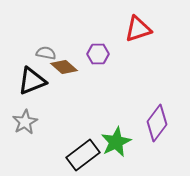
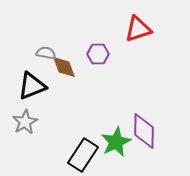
brown diamond: rotated 28 degrees clockwise
black triangle: moved 5 px down
purple diamond: moved 13 px left, 8 px down; rotated 36 degrees counterclockwise
black rectangle: rotated 20 degrees counterclockwise
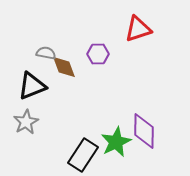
gray star: moved 1 px right
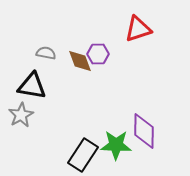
brown diamond: moved 16 px right, 6 px up
black triangle: rotated 32 degrees clockwise
gray star: moved 5 px left, 7 px up
green star: moved 3 px down; rotated 28 degrees clockwise
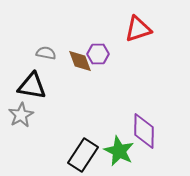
green star: moved 3 px right, 6 px down; rotated 24 degrees clockwise
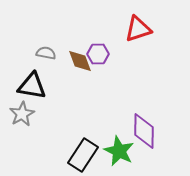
gray star: moved 1 px right, 1 px up
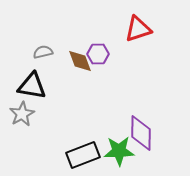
gray semicircle: moved 3 px left, 1 px up; rotated 24 degrees counterclockwise
purple diamond: moved 3 px left, 2 px down
green star: rotated 28 degrees counterclockwise
black rectangle: rotated 36 degrees clockwise
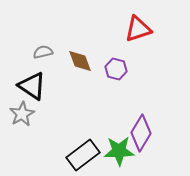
purple hexagon: moved 18 px right, 15 px down; rotated 15 degrees clockwise
black triangle: rotated 24 degrees clockwise
purple diamond: rotated 30 degrees clockwise
black rectangle: rotated 16 degrees counterclockwise
